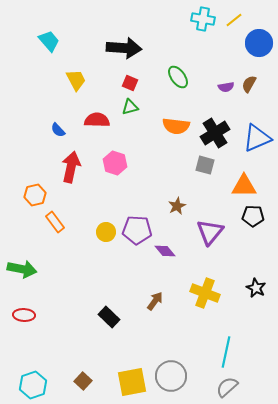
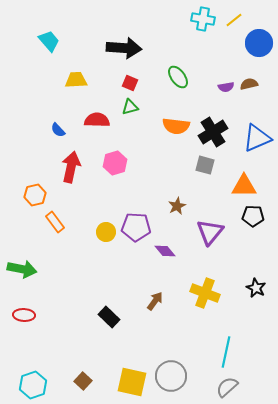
yellow trapezoid: rotated 65 degrees counterclockwise
brown semicircle: rotated 48 degrees clockwise
black cross: moved 2 px left, 1 px up
pink hexagon: rotated 25 degrees clockwise
purple pentagon: moved 1 px left, 3 px up
yellow square: rotated 24 degrees clockwise
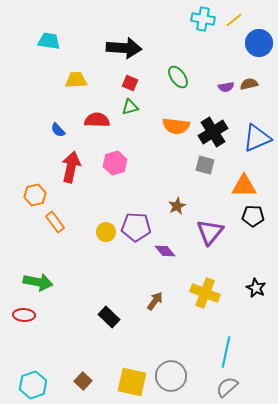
cyan trapezoid: rotated 40 degrees counterclockwise
green arrow: moved 16 px right, 13 px down
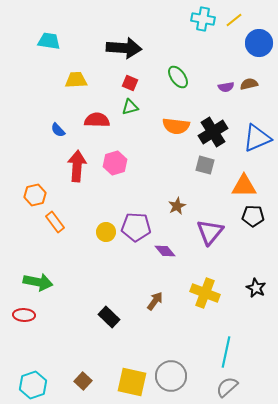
red arrow: moved 6 px right, 1 px up; rotated 8 degrees counterclockwise
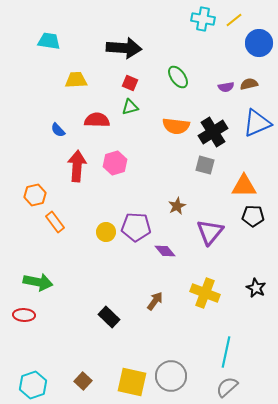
blue triangle: moved 15 px up
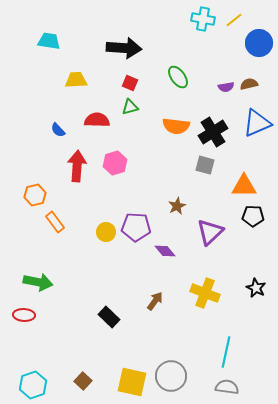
purple triangle: rotated 8 degrees clockwise
gray semicircle: rotated 50 degrees clockwise
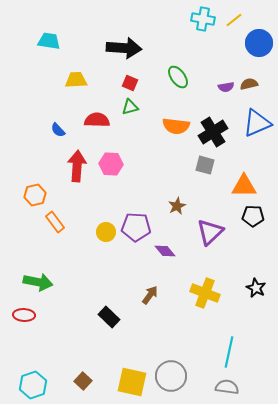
pink hexagon: moved 4 px left, 1 px down; rotated 20 degrees clockwise
brown arrow: moved 5 px left, 6 px up
cyan line: moved 3 px right
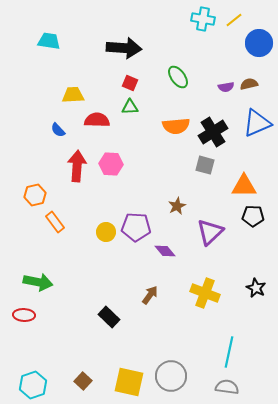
yellow trapezoid: moved 3 px left, 15 px down
green triangle: rotated 12 degrees clockwise
orange semicircle: rotated 12 degrees counterclockwise
yellow square: moved 3 px left
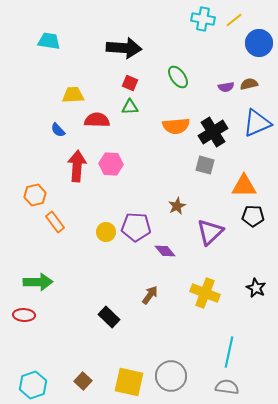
green arrow: rotated 12 degrees counterclockwise
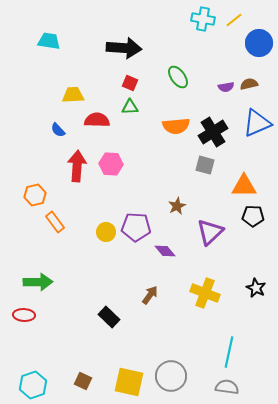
brown square: rotated 18 degrees counterclockwise
